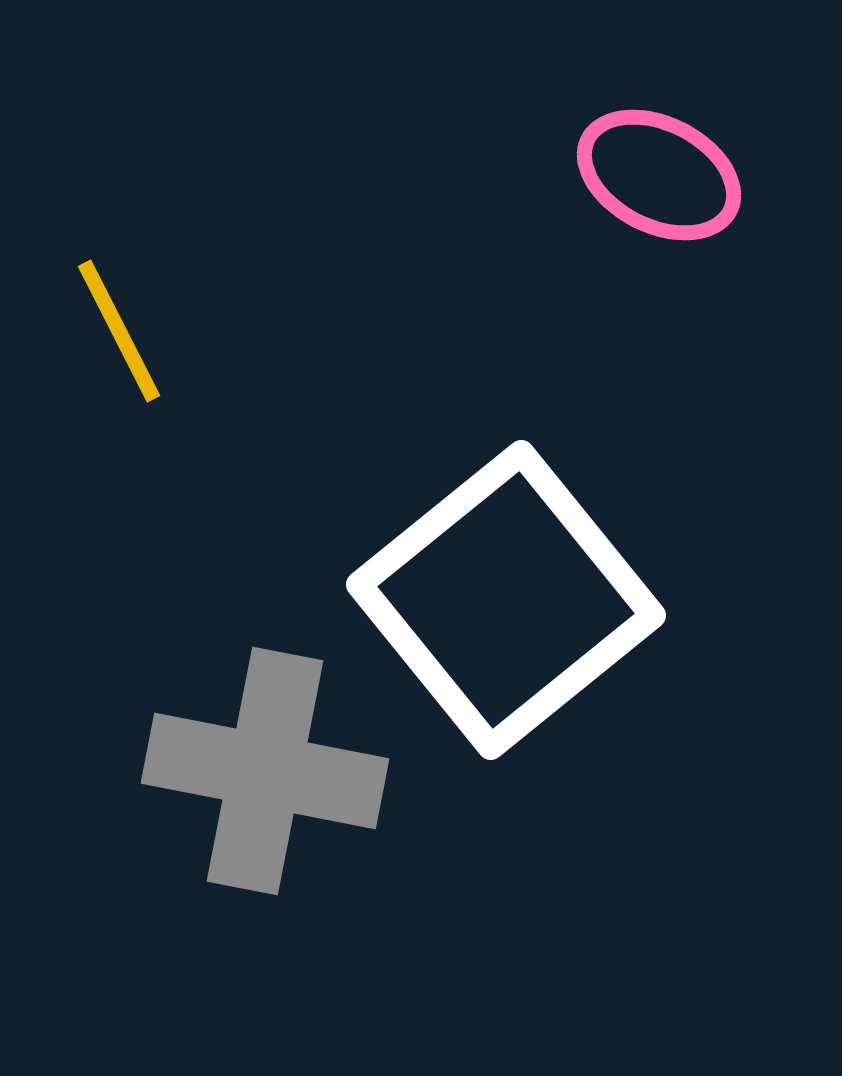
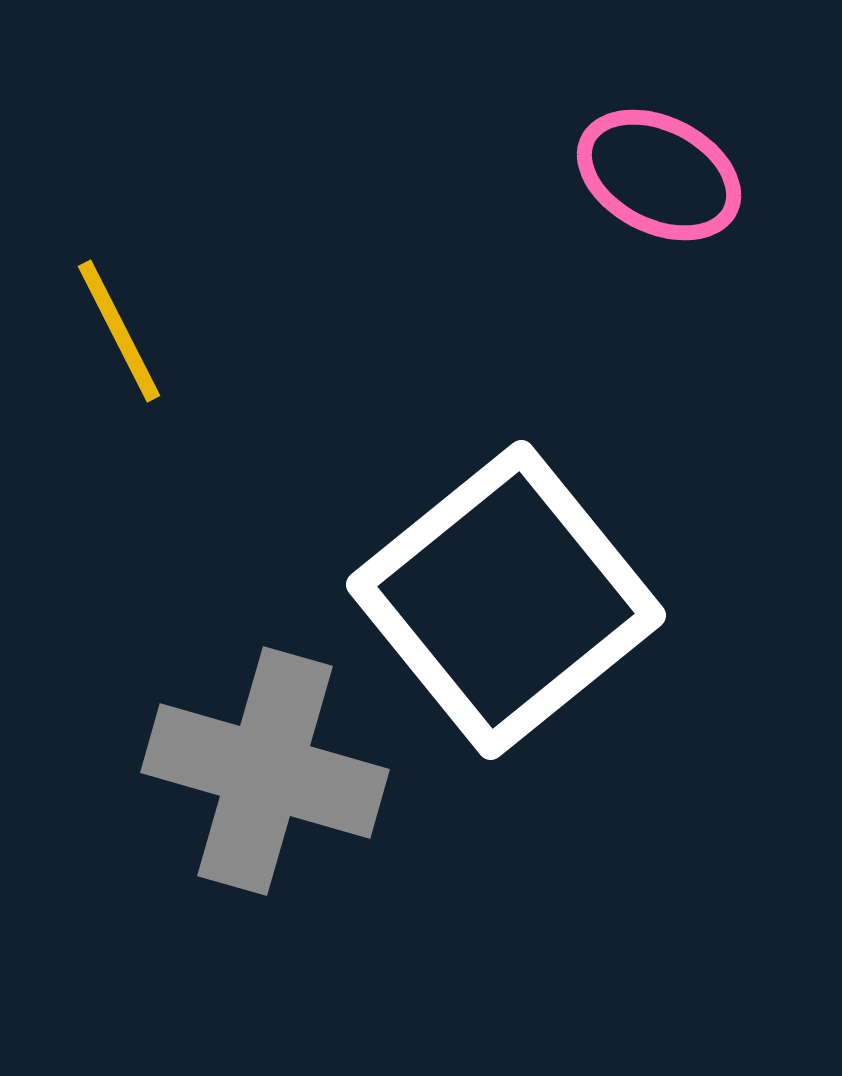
gray cross: rotated 5 degrees clockwise
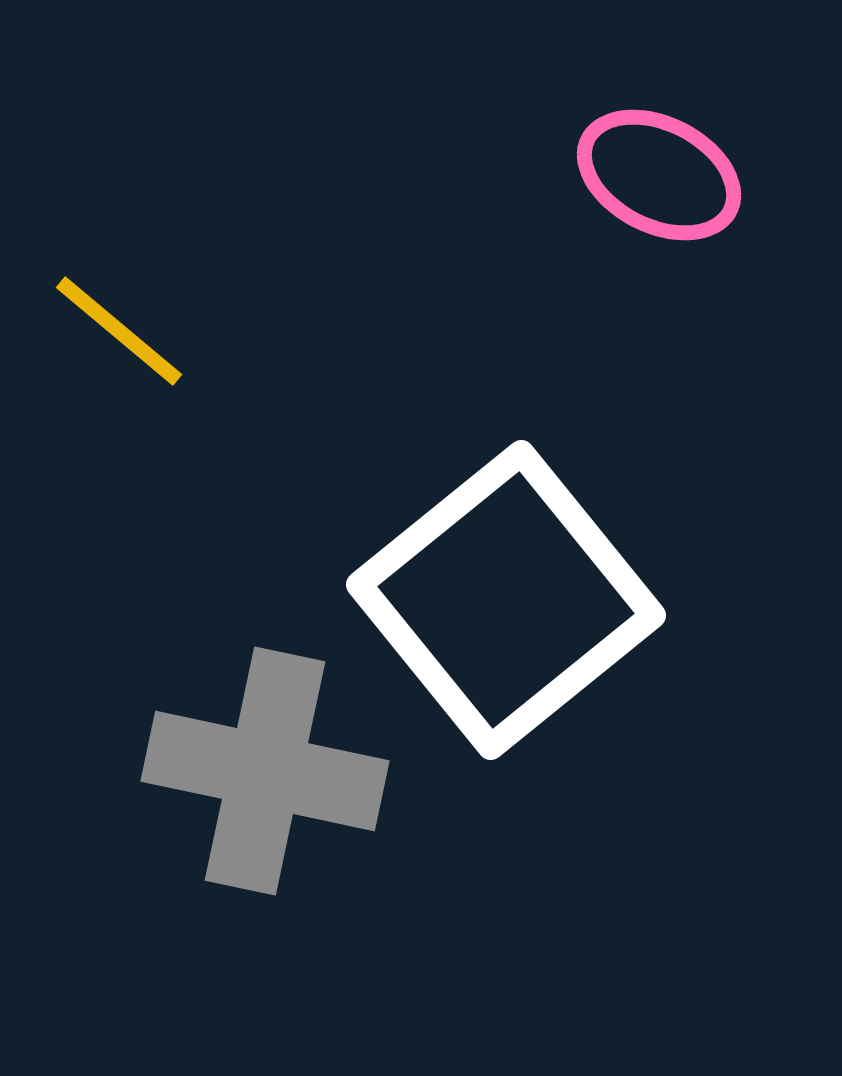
yellow line: rotated 23 degrees counterclockwise
gray cross: rotated 4 degrees counterclockwise
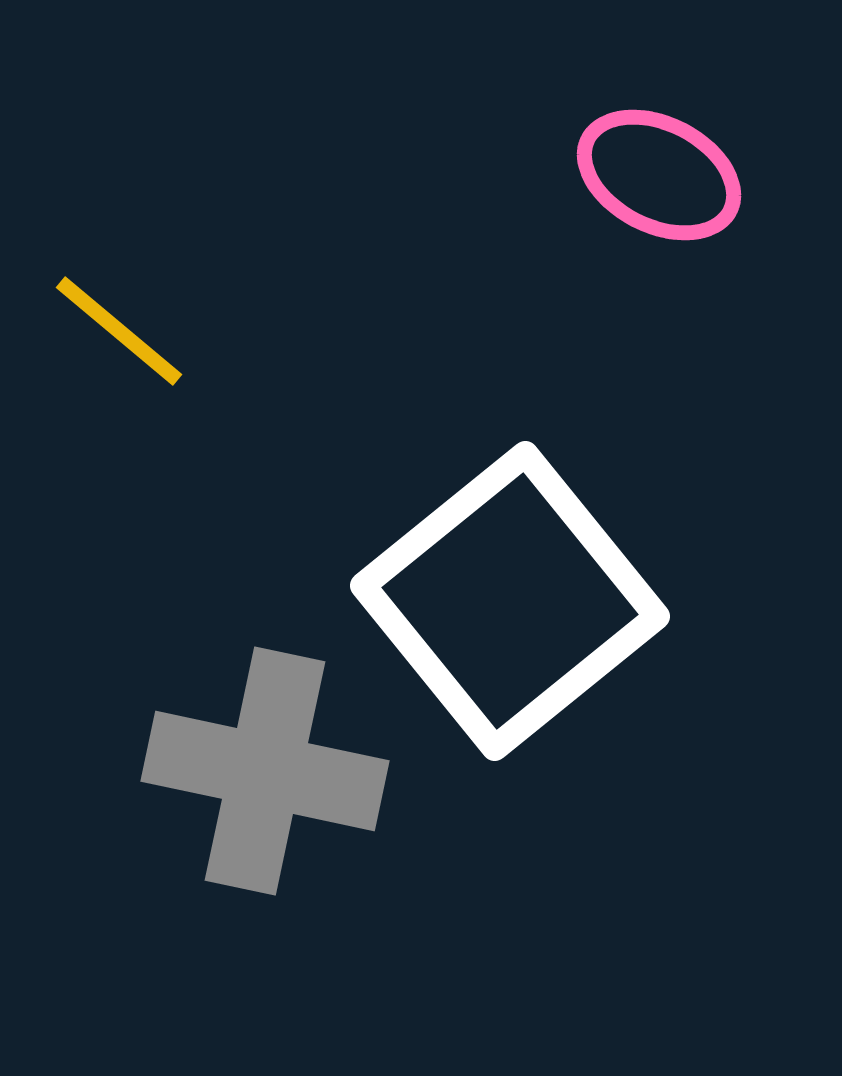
white square: moved 4 px right, 1 px down
